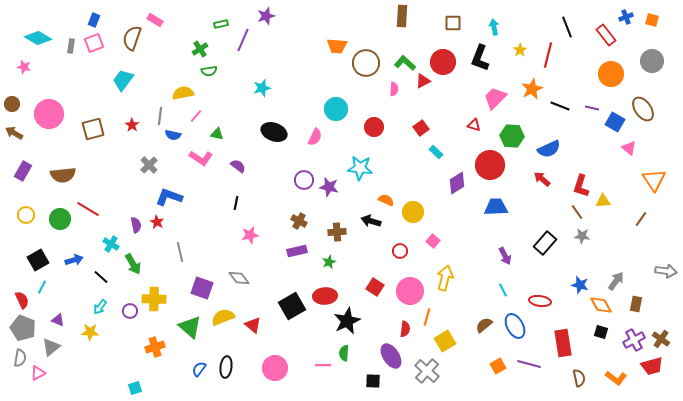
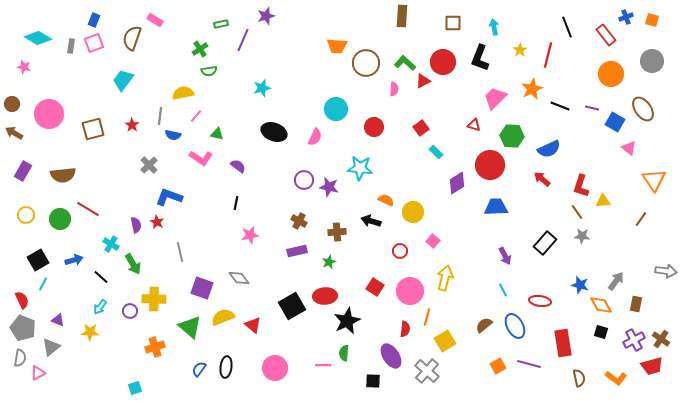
cyan line at (42, 287): moved 1 px right, 3 px up
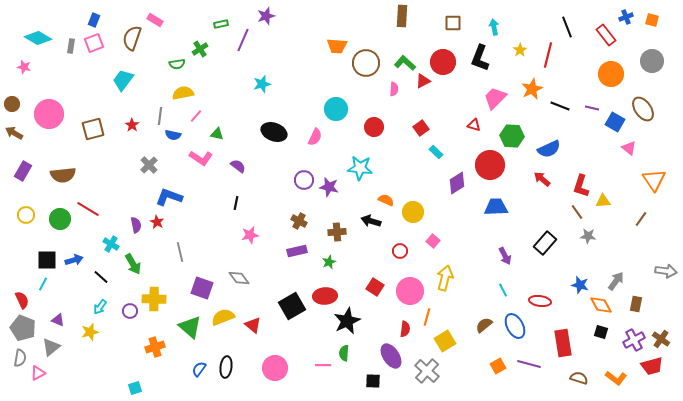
green semicircle at (209, 71): moved 32 px left, 7 px up
cyan star at (262, 88): moved 4 px up
gray star at (582, 236): moved 6 px right
black square at (38, 260): moved 9 px right; rotated 30 degrees clockwise
yellow star at (90, 332): rotated 18 degrees counterclockwise
brown semicircle at (579, 378): rotated 60 degrees counterclockwise
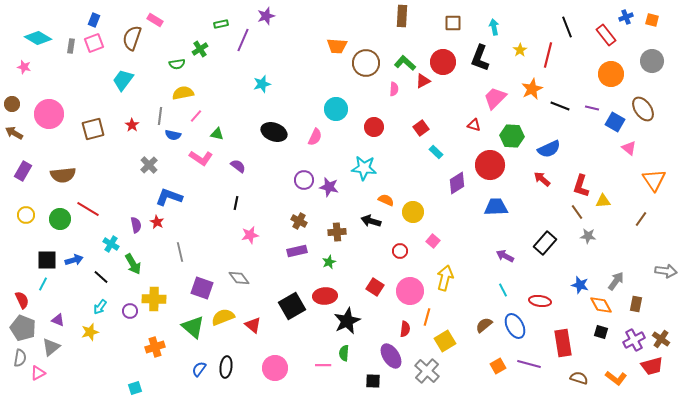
cyan star at (360, 168): moved 4 px right
purple arrow at (505, 256): rotated 144 degrees clockwise
green triangle at (190, 327): moved 3 px right
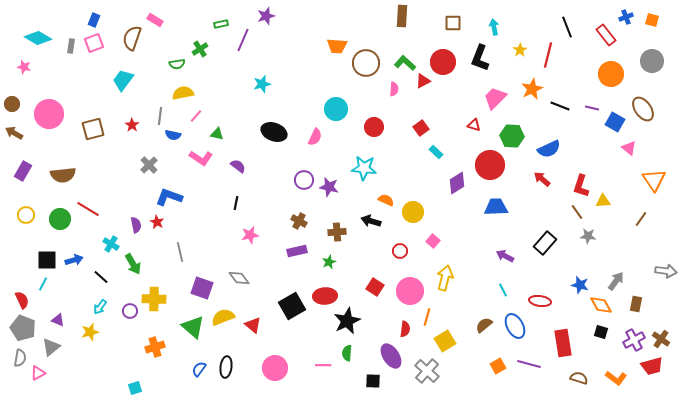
green semicircle at (344, 353): moved 3 px right
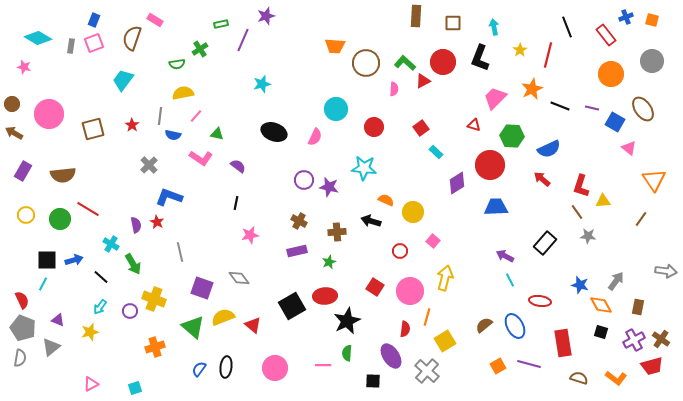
brown rectangle at (402, 16): moved 14 px right
orange trapezoid at (337, 46): moved 2 px left
cyan line at (503, 290): moved 7 px right, 10 px up
yellow cross at (154, 299): rotated 20 degrees clockwise
brown rectangle at (636, 304): moved 2 px right, 3 px down
pink triangle at (38, 373): moved 53 px right, 11 px down
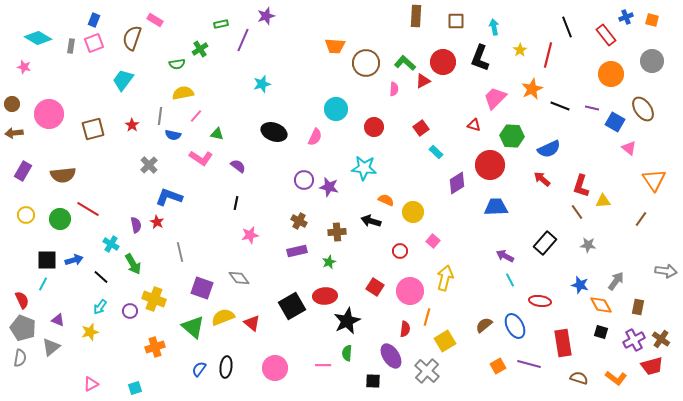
brown square at (453, 23): moved 3 px right, 2 px up
brown arrow at (14, 133): rotated 36 degrees counterclockwise
gray star at (588, 236): moved 9 px down
red triangle at (253, 325): moved 1 px left, 2 px up
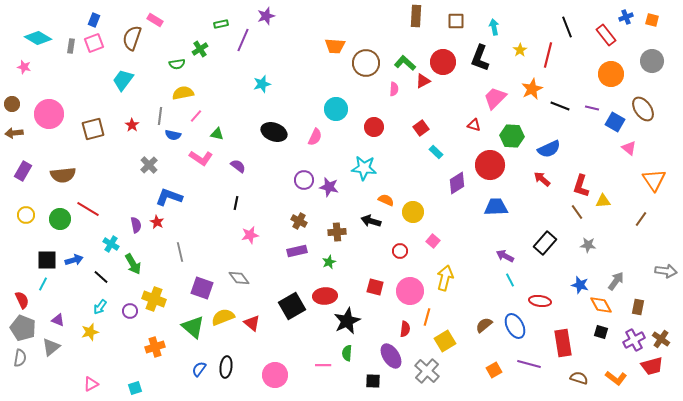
red square at (375, 287): rotated 18 degrees counterclockwise
orange square at (498, 366): moved 4 px left, 4 px down
pink circle at (275, 368): moved 7 px down
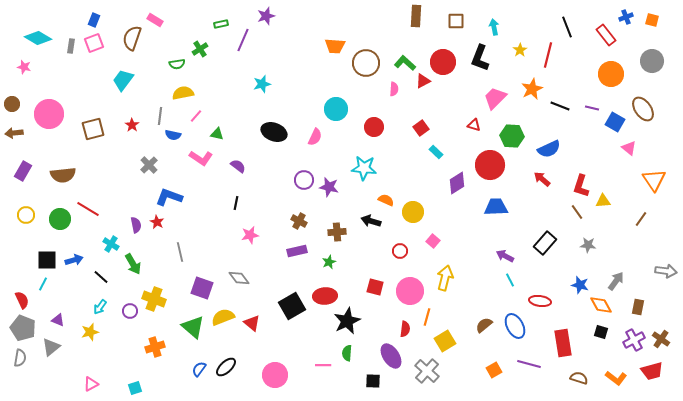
red trapezoid at (652, 366): moved 5 px down
black ellipse at (226, 367): rotated 40 degrees clockwise
